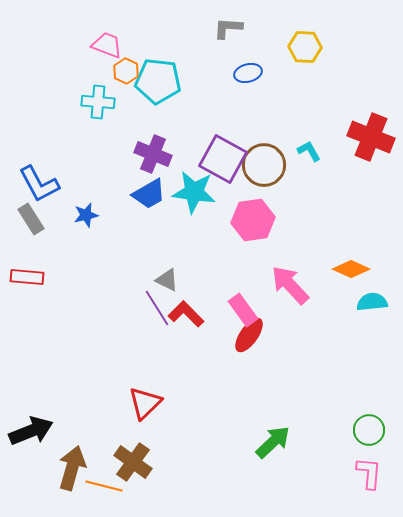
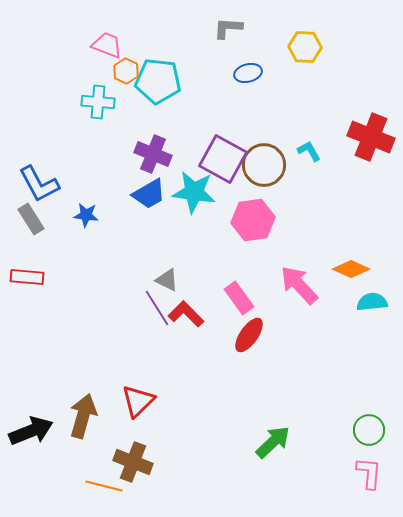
blue star: rotated 20 degrees clockwise
pink arrow: moved 9 px right
pink rectangle: moved 4 px left, 12 px up
red triangle: moved 7 px left, 2 px up
brown cross: rotated 15 degrees counterclockwise
brown arrow: moved 11 px right, 52 px up
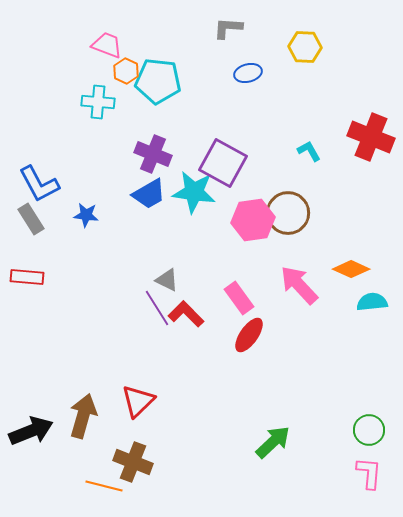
purple square: moved 4 px down
brown circle: moved 24 px right, 48 px down
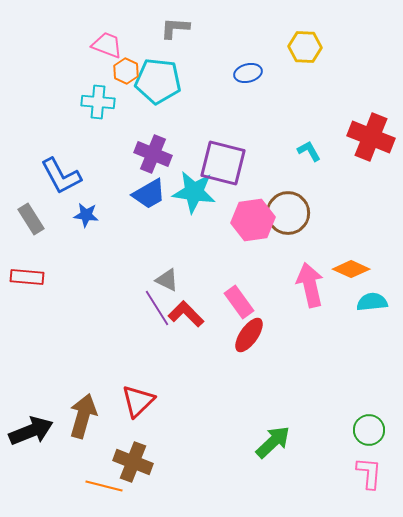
gray L-shape: moved 53 px left
purple square: rotated 15 degrees counterclockwise
blue L-shape: moved 22 px right, 8 px up
pink arrow: moved 11 px right; rotated 30 degrees clockwise
pink rectangle: moved 4 px down
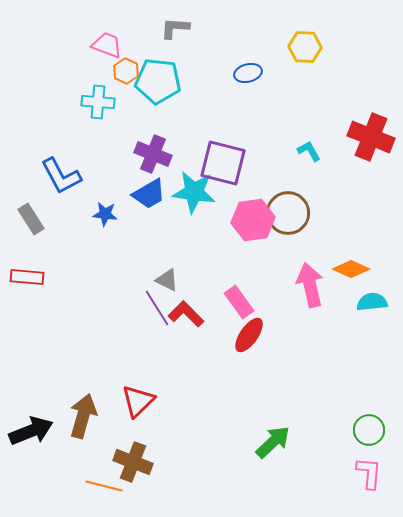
blue star: moved 19 px right, 1 px up
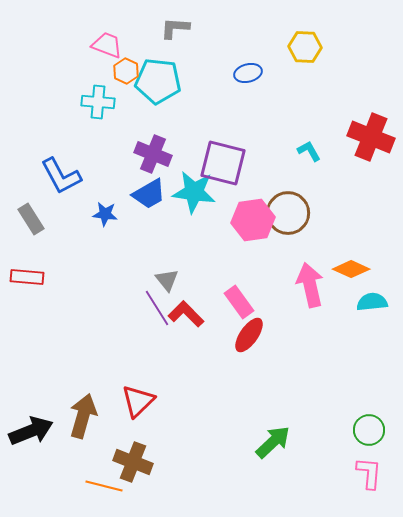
gray triangle: rotated 25 degrees clockwise
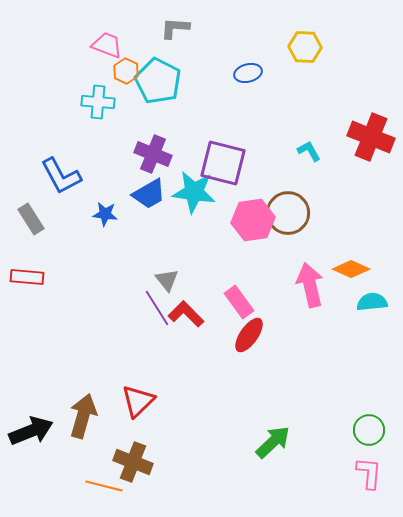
cyan pentagon: rotated 21 degrees clockwise
